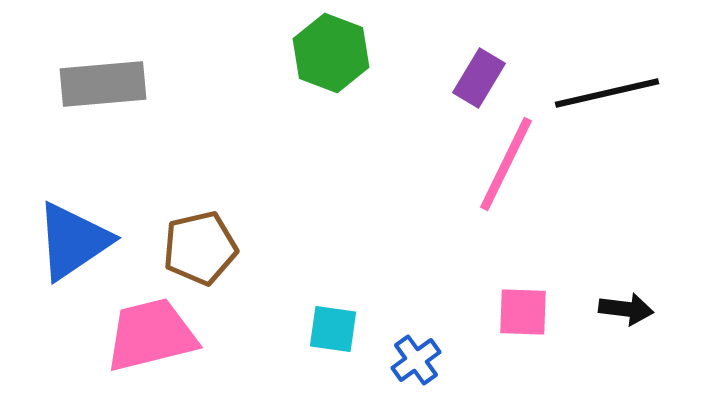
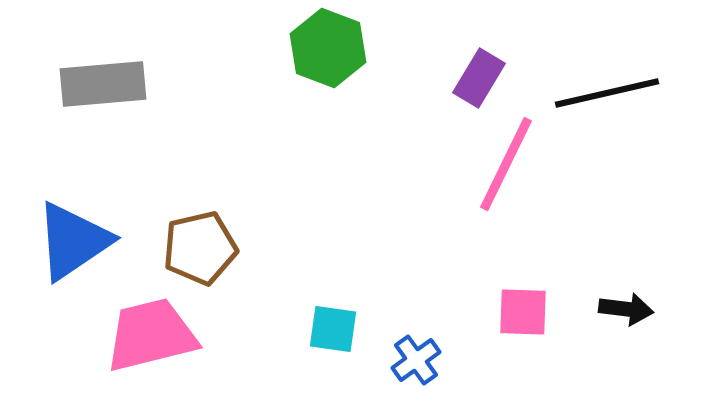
green hexagon: moved 3 px left, 5 px up
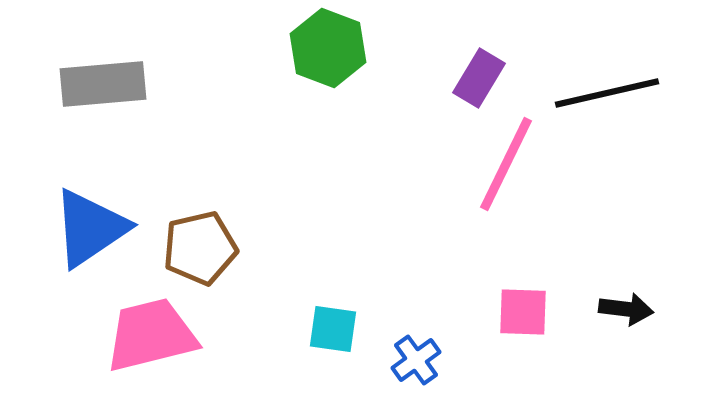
blue triangle: moved 17 px right, 13 px up
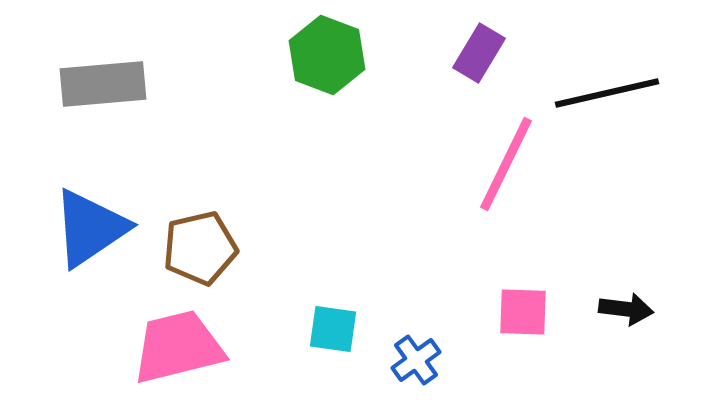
green hexagon: moved 1 px left, 7 px down
purple rectangle: moved 25 px up
pink trapezoid: moved 27 px right, 12 px down
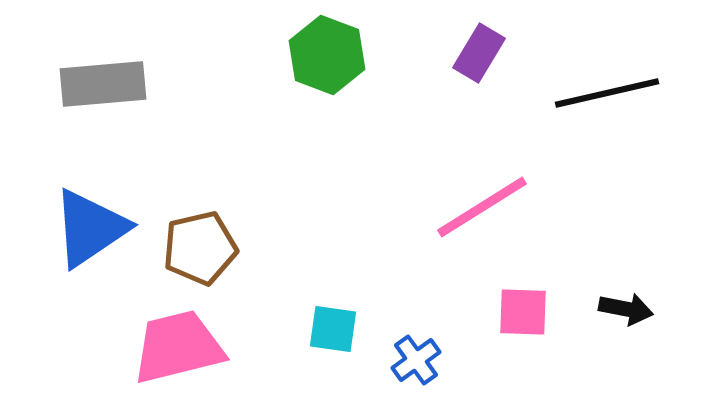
pink line: moved 24 px left, 43 px down; rotated 32 degrees clockwise
black arrow: rotated 4 degrees clockwise
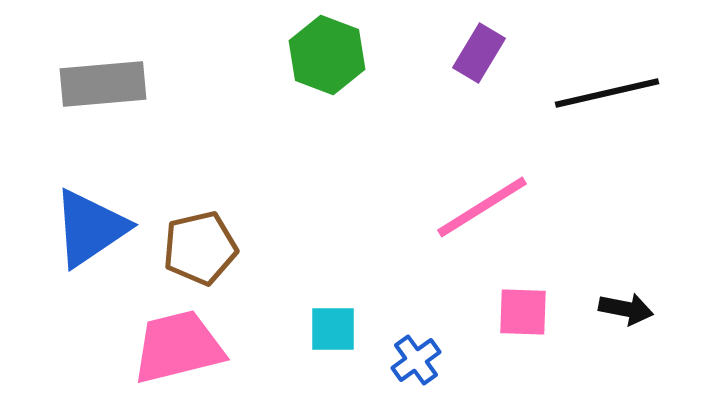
cyan square: rotated 8 degrees counterclockwise
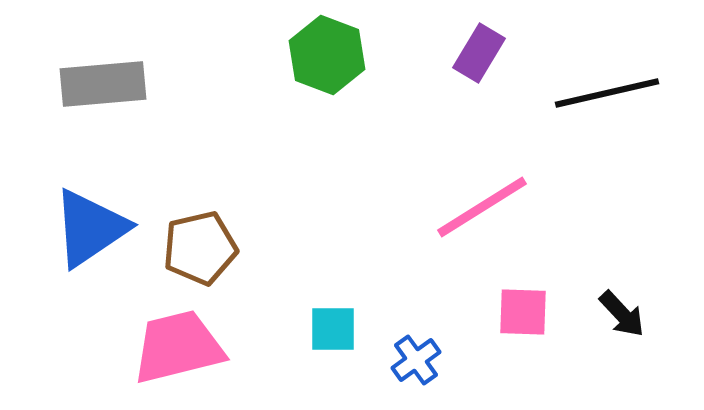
black arrow: moved 4 px left, 5 px down; rotated 36 degrees clockwise
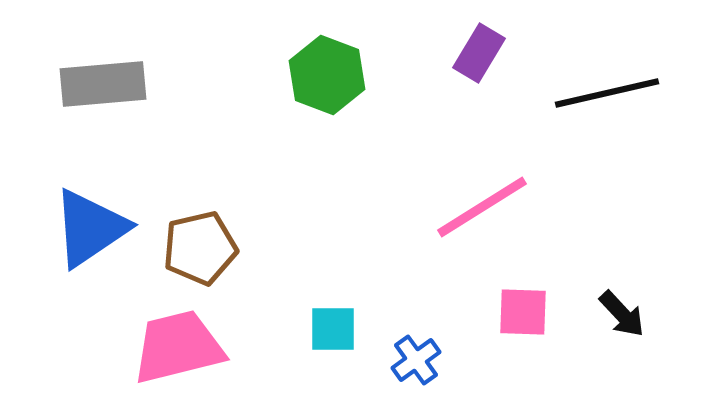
green hexagon: moved 20 px down
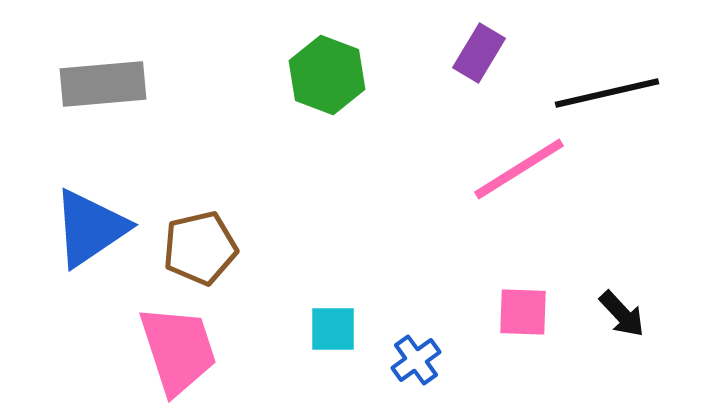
pink line: moved 37 px right, 38 px up
pink trapezoid: moved 3 px down; rotated 86 degrees clockwise
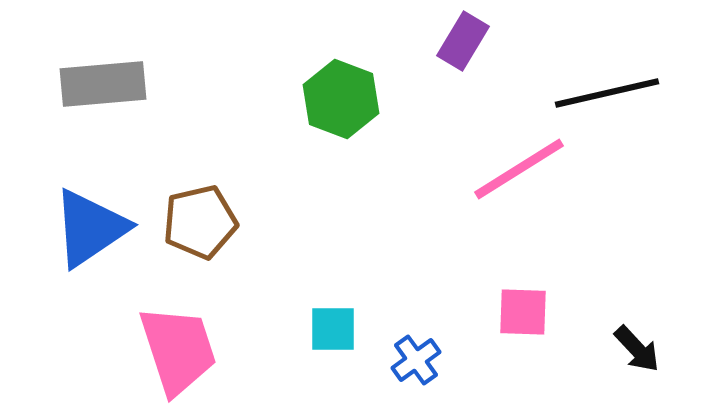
purple rectangle: moved 16 px left, 12 px up
green hexagon: moved 14 px right, 24 px down
brown pentagon: moved 26 px up
black arrow: moved 15 px right, 35 px down
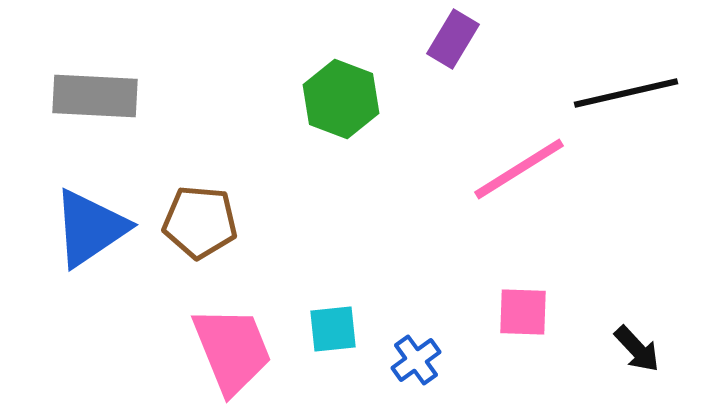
purple rectangle: moved 10 px left, 2 px up
gray rectangle: moved 8 px left, 12 px down; rotated 8 degrees clockwise
black line: moved 19 px right
brown pentagon: rotated 18 degrees clockwise
cyan square: rotated 6 degrees counterclockwise
pink trapezoid: moved 54 px right; rotated 4 degrees counterclockwise
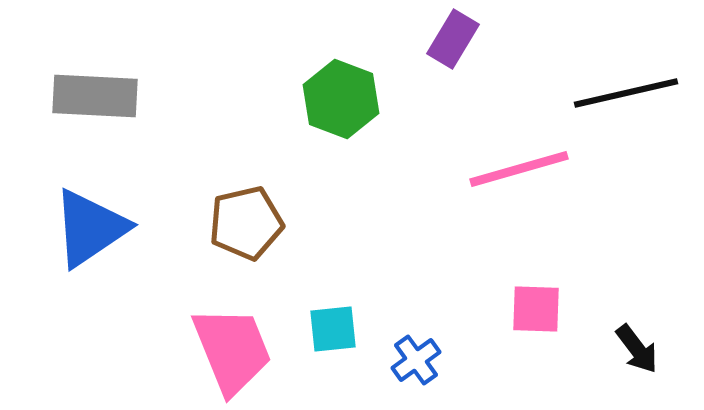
pink line: rotated 16 degrees clockwise
brown pentagon: moved 46 px right, 1 px down; rotated 18 degrees counterclockwise
pink square: moved 13 px right, 3 px up
black arrow: rotated 6 degrees clockwise
